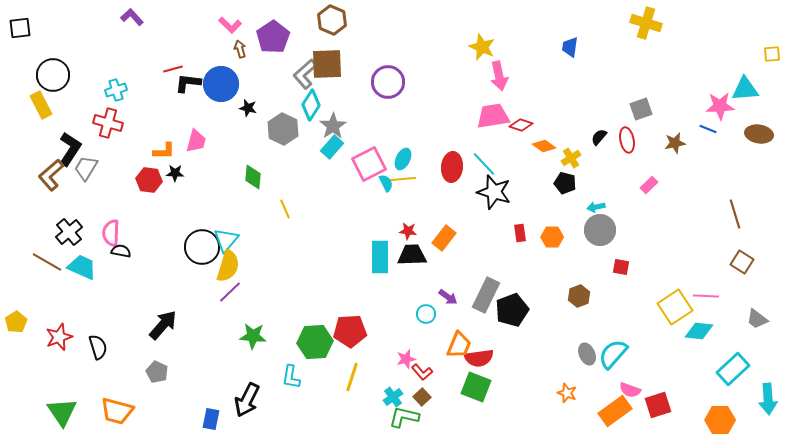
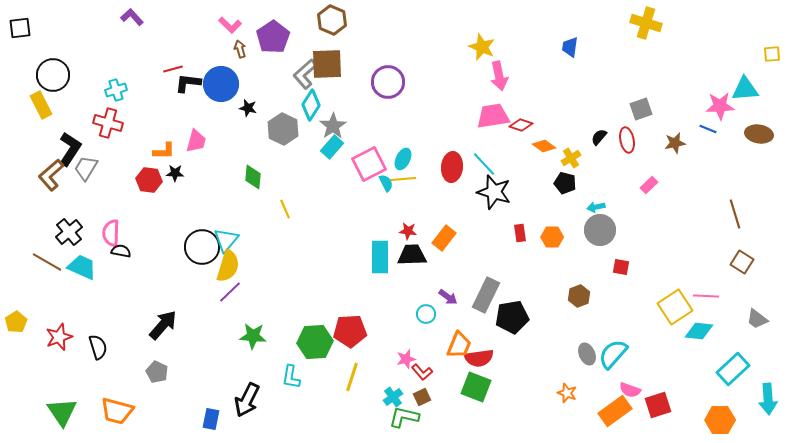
black pentagon at (512, 310): moved 7 px down; rotated 12 degrees clockwise
brown square at (422, 397): rotated 18 degrees clockwise
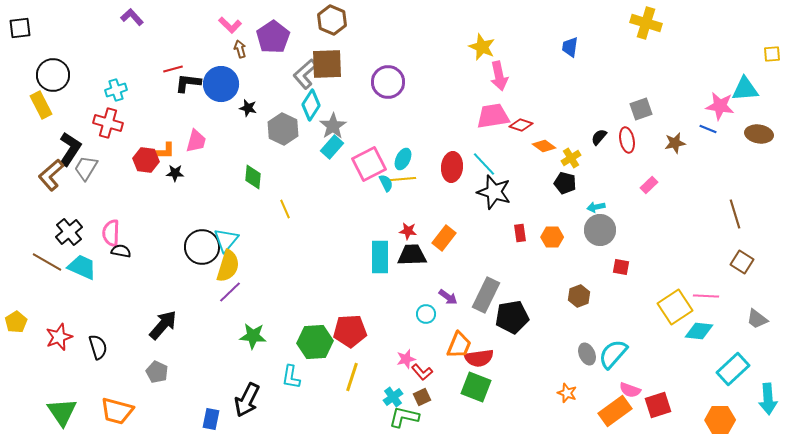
pink star at (720, 106): rotated 12 degrees clockwise
red hexagon at (149, 180): moved 3 px left, 20 px up
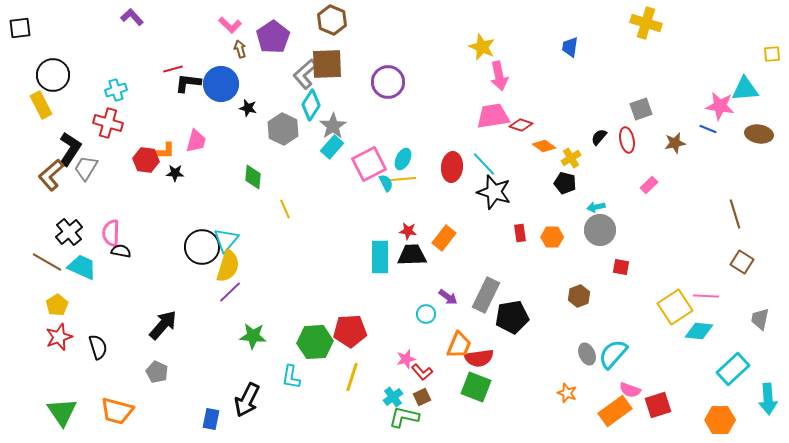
gray trapezoid at (757, 319): moved 3 px right; rotated 65 degrees clockwise
yellow pentagon at (16, 322): moved 41 px right, 17 px up
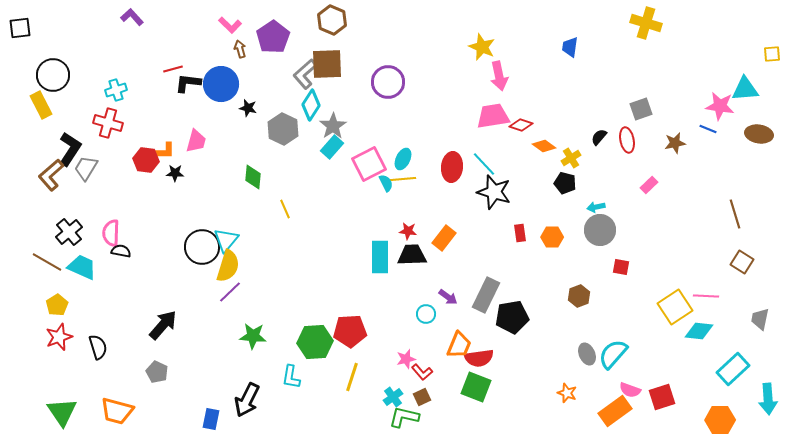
red square at (658, 405): moved 4 px right, 8 px up
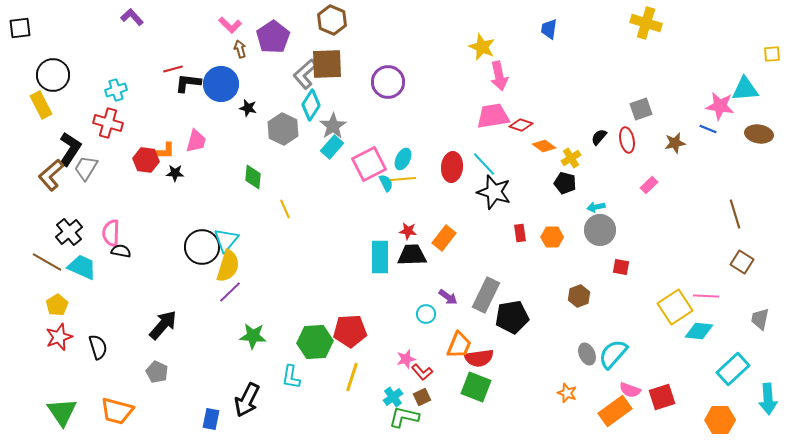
blue trapezoid at (570, 47): moved 21 px left, 18 px up
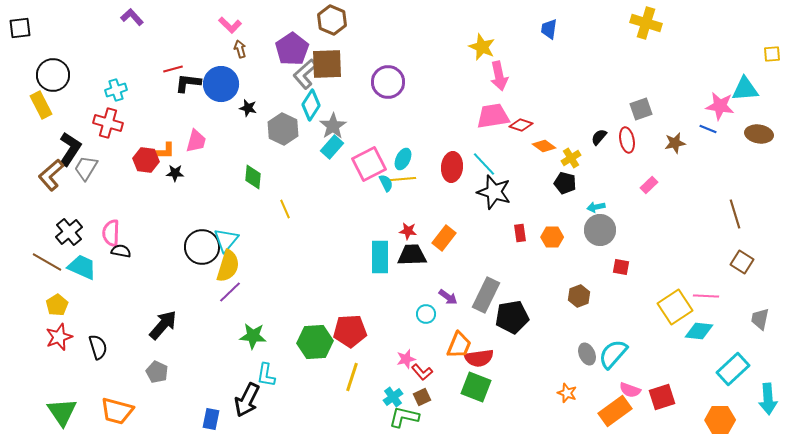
purple pentagon at (273, 37): moved 19 px right, 12 px down
cyan L-shape at (291, 377): moved 25 px left, 2 px up
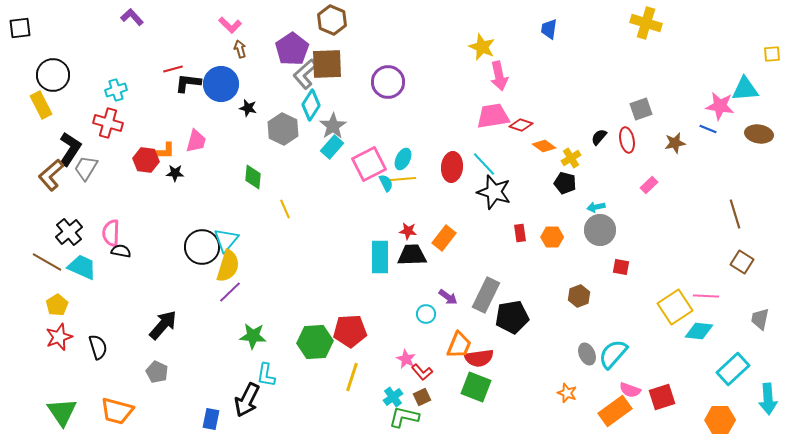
pink star at (406, 359): rotated 30 degrees counterclockwise
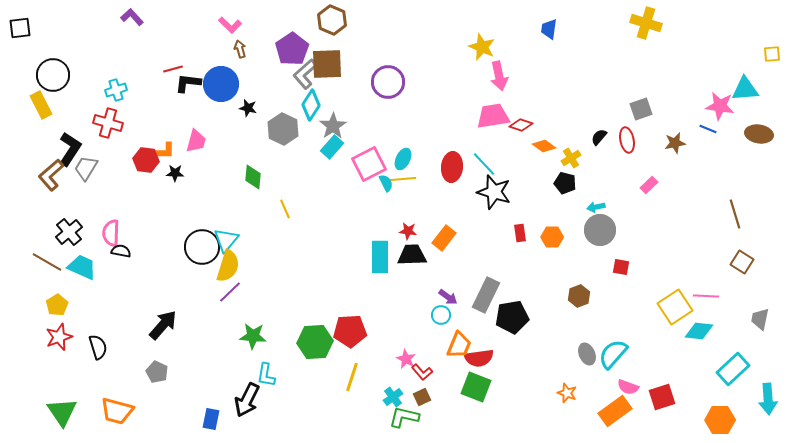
cyan circle at (426, 314): moved 15 px right, 1 px down
pink semicircle at (630, 390): moved 2 px left, 3 px up
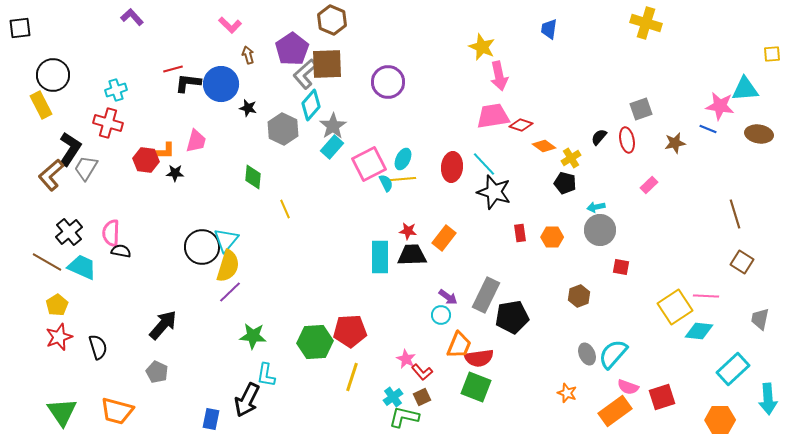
brown arrow at (240, 49): moved 8 px right, 6 px down
cyan diamond at (311, 105): rotated 8 degrees clockwise
